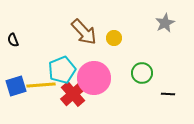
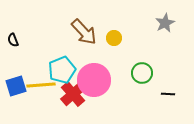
pink circle: moved 2 px down
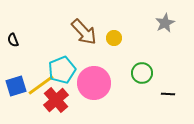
pink circle: moved 3 px down
yellow line: rotated 32 degrees counterclockwise
red cross: moved 17 px left, 6 px down
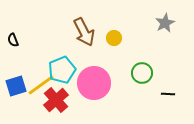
brown arrow: rotated 16 degrees clockwise
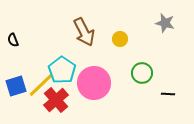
gray star: rotated 30 degrees counterclockwise
yellow circle: moved 6 px right, 1 px down
cyan pentagon: rotated 16 degrees counterclockwise
yellow line: rotated 8 degrees counterclockwise
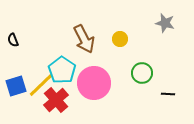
brown arrow: moved 7 px down
